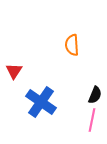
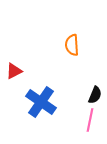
red triangle: rotated 30 degrees clockwise
pink line: moved 2 px left
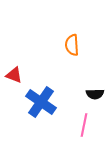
red triangle: moved 4 px down; rotated 48 degrees clockwise
black semicircle: moved 1 px up; rotated 66 degrees clockwise
pink line: moved 6 px left, 5 px down
